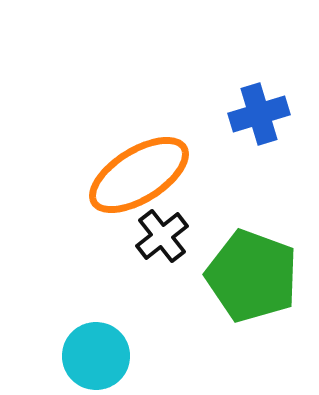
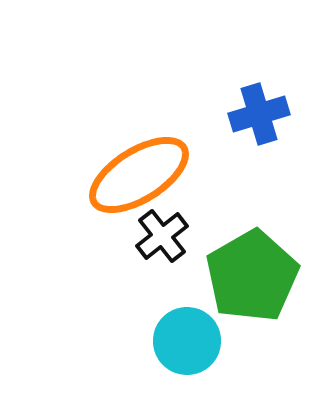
green pentagon: rotated 22 degrees clockwise
cyan circle: moved 91 px right, 15 px up
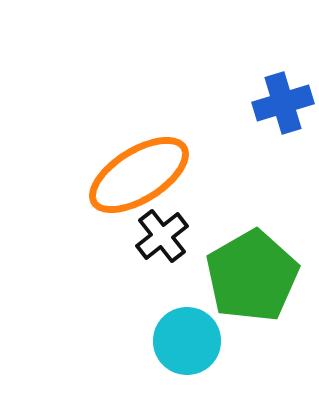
blue cross: moved 24 px right, 11 px up
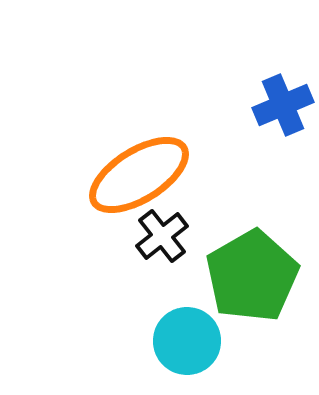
blue cross: moved 2 px down; rotated 6 degrees counterclockwise
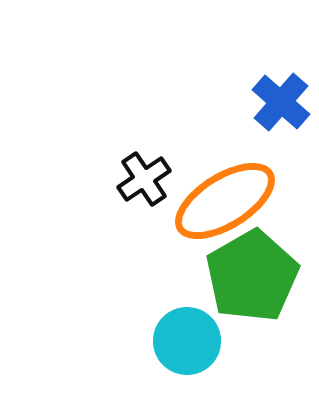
blue cross: moved 2 px left, 3 px up; rotated 26 degrees counterclockwise
orange ellipse: moved 86 px right, 26 px down
black cross: moved 18 px left, 57 px up; rotated 4 degrees clockwise
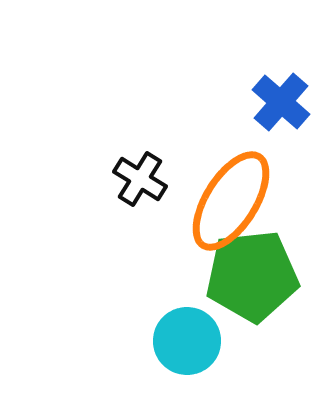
black cross: moved 4 px left; rotated 24 degrees counterclockwise
orange ellipse: moved 6 px right; rotated 26 degrees counterclockwise
green pentagon: rotated 24 degrees clockwise
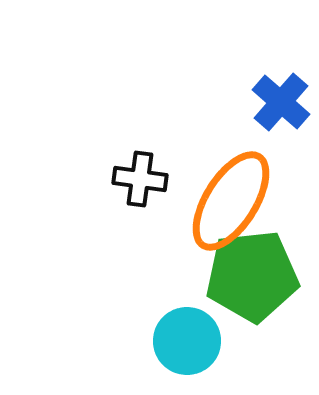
black cross: rotated 24 degrees counterclockwise
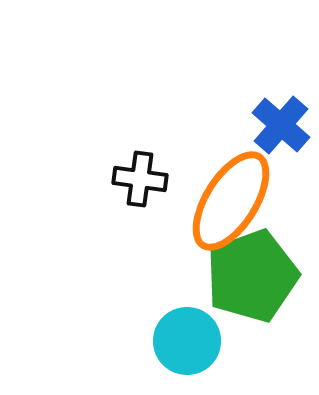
blue cross: moved 23 px down
green pentagon: rotated 14 degrees counterclockwise
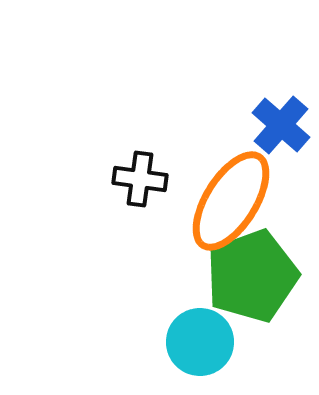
cyan circle: moved 13 px right, 1 px down
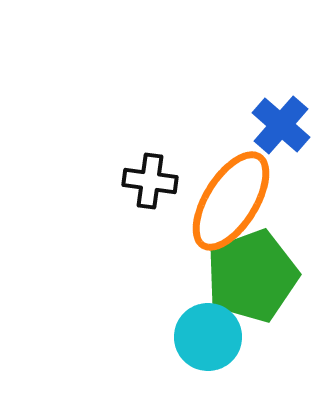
black cross: moved 10 px right, 2 px down
cyan circle: moved 8 px right, 5 px up
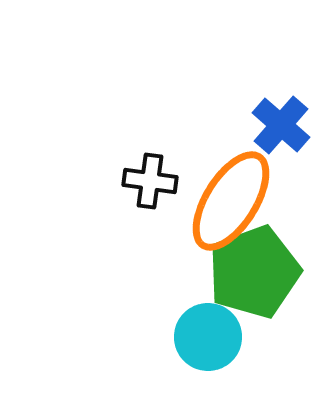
green pentagon: moved 2 px right, 4 px up
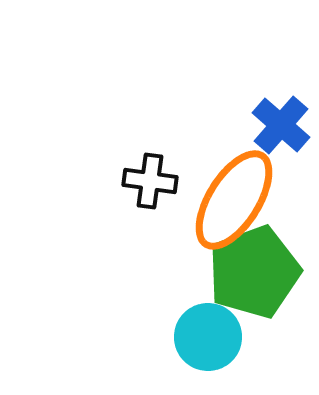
orange ellipse: moved 3 px right, 1 px up
